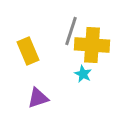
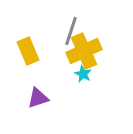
yellow cross: moved 8 px left, 6 px down; rotated 28 degrees counterclockwise
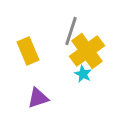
yellow cross: moved 3 px right; rotated 12 degrees counterclockwise
